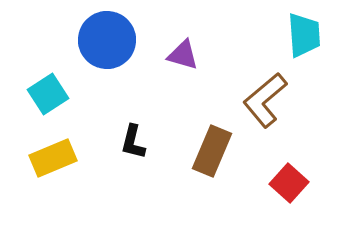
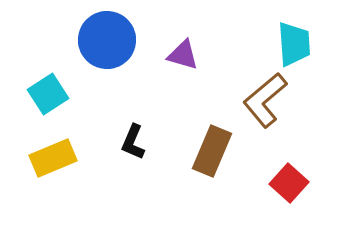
cyan trapezoid: moved 10 px left, 9 px down
black L-shape: rotated 9 degrees clockwise
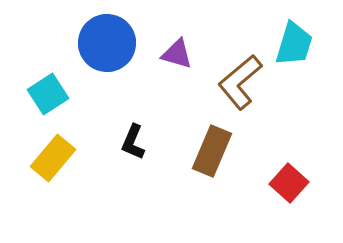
blue circle: moved 3 px down
cyan trapezoid: rotated 21 degrees clockwise
purple triangle: moved 6 px left, 1 px up
brown L-shape: moved 25 px left, 18 px up
yellow rectangle: rotated 27 degrees counterclockwise
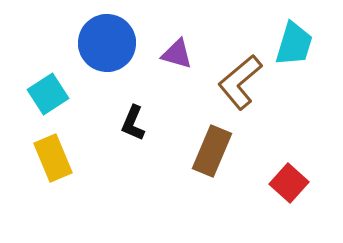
black L-shape: moved 19 px up
yellow rectangle: rotated 63 degrees counterclockwise
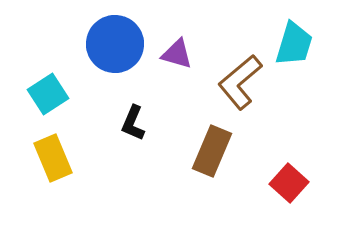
blue circle: moved 8 px right, 1 px down
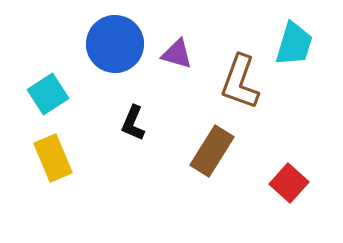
brown L-shape: rotated 30 degrees counterclockwise
brown rectangle: rotated 9 degrees clockwise
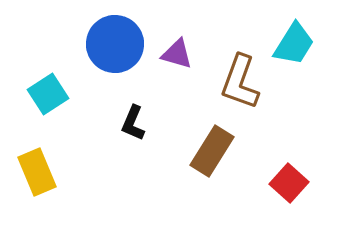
cyan trapezoid: rotated 15 degrees clockwise
yellow rectangle: moved 16 px left, 14 px down
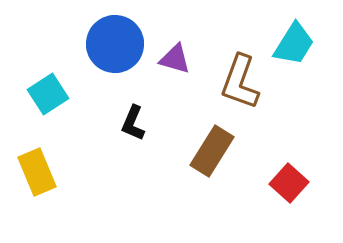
purple triangle: moved 2 px left, 5 px down
